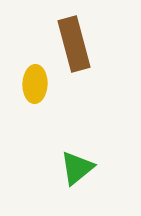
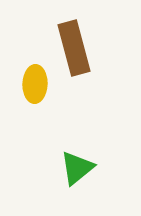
brown rectangle: moved 4 px down
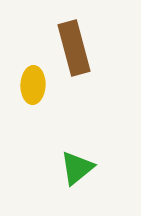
yellow ellipse: moved 2 px left, 1 px down
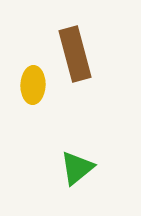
brown rectangle: moved 1 px right, 6 px down
